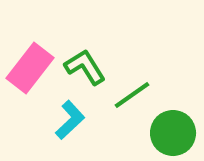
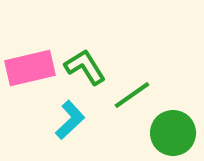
pink rectangle: rotated 39 degrees clockwise
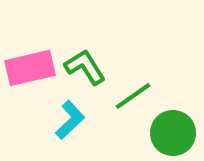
green line: moved 1 px right, 1 px down
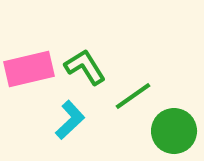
pink rectangle: moved 1 px left, 1 px down
green circle: moved 1 px right, 2 px up
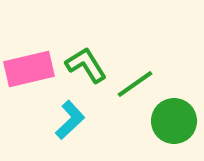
green L-shape: moved 1 px right, 2 px up
green line: moved 2 px right, 12 px up
green circle: moved 10 px up
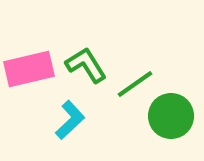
green circle: moved 3 px left, 5 px up
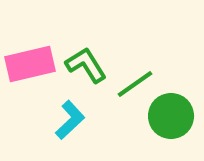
pink rectangle: moved 1 px right, 5 px up
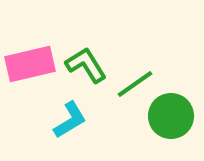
cyan L-shape: rotated 12 degrees clockwise
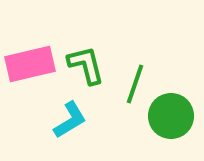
green L-shape: rotated 18 degrees clockwise
green line: rotated 36 degrees counterclockwise
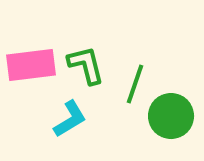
pink rectangle: moved 1 px right, 1 px down; rotated 6 degrees clockwise
cyan L-shape: moved 1 px up
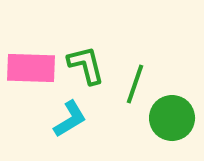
pink rectangle: moved 3 px down; rotated 9 degrees clockwise
green circle: moved 1 px right, 2 px down
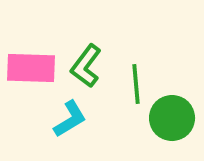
green L-shape: moved 1 px down; rotated 129 degrees counterclockwise
green line: moved 1 px right; rotated 24 degrees counterclockwise
